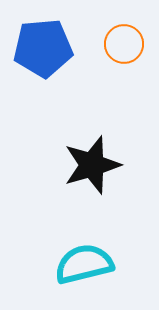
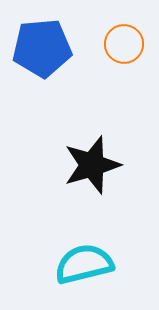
blue pentagon: moved 1 px left
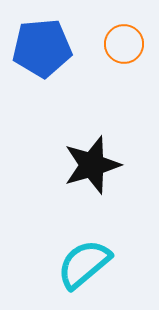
cyan semicircle: rotated 26 degrees counterclockwise
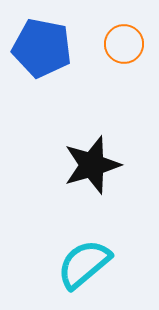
blue pentagon: rotated 16 degrees clockwise
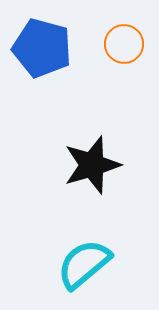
blue pentagon: rotated 4 degrees clockwise
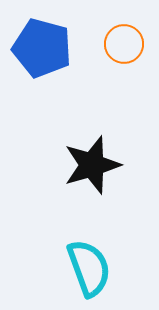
cyan semicircle: moved 5 px right, 4 px down; rotated 110 degrees clockwise
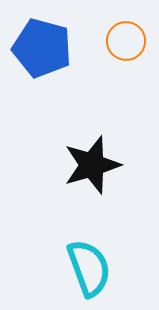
orange circle: moved 2 px right, 3 px up
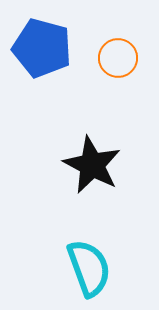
orange circle: moved 8 px left, 17 px down
black star: rotated 28 degrees counterclockwise
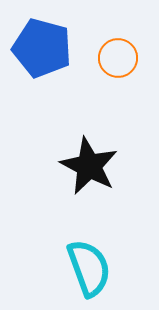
black star: moved 3 px left, 1 px down
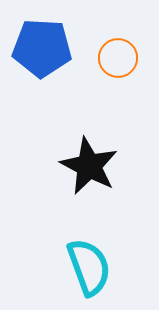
blue pentagon: rotated 12 degrees counterclockwise
cyan semicircle: moved 1 px up
